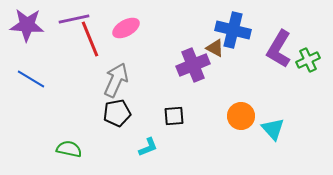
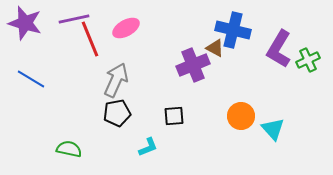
purple star: moved 2 px left, 2 px up; rotated 12 degrees clockwise
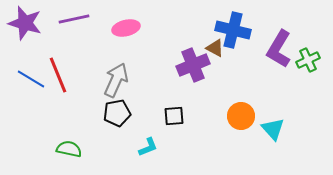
pink ellipse: rotated 16 degrees clockwise
red line: moved 32 px left, 36 px down
